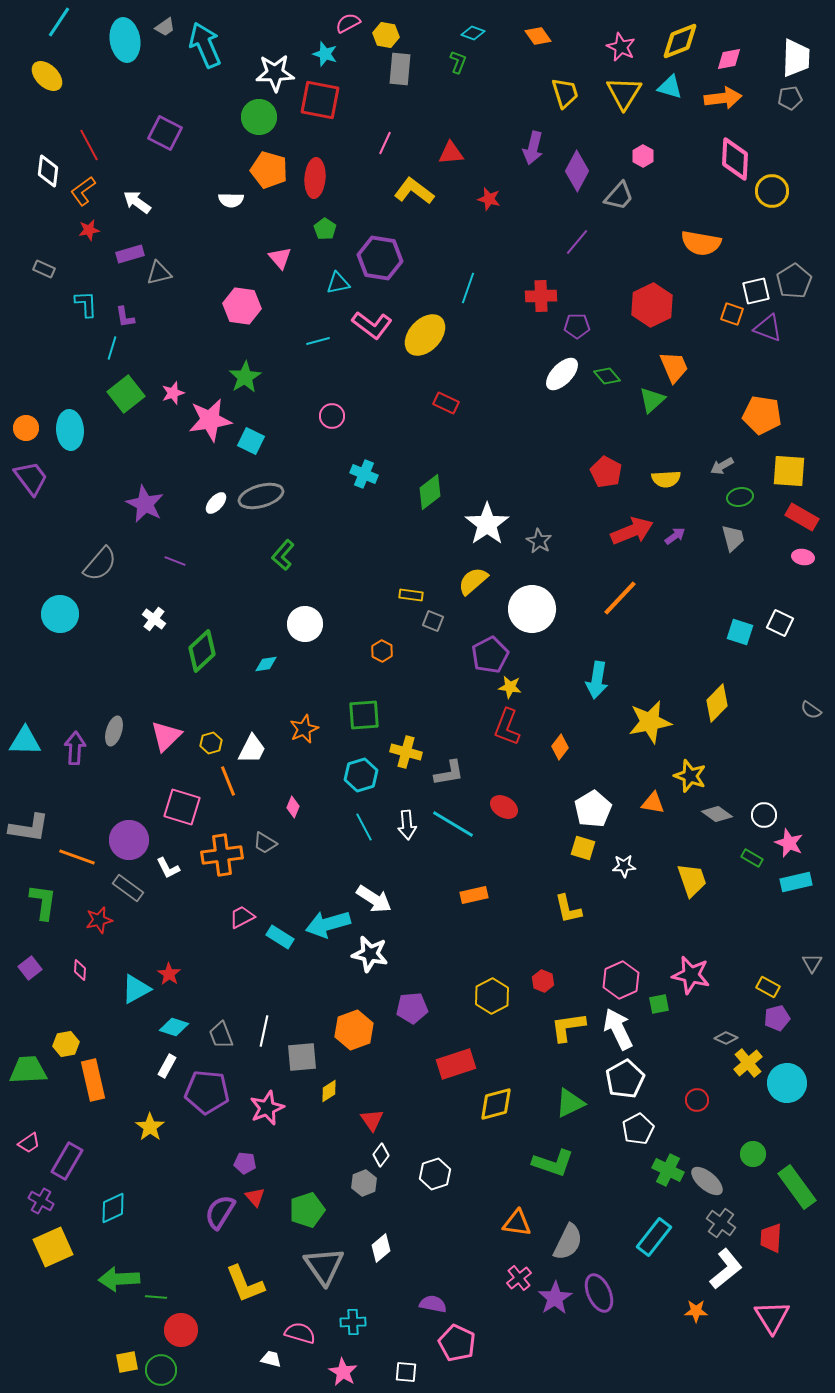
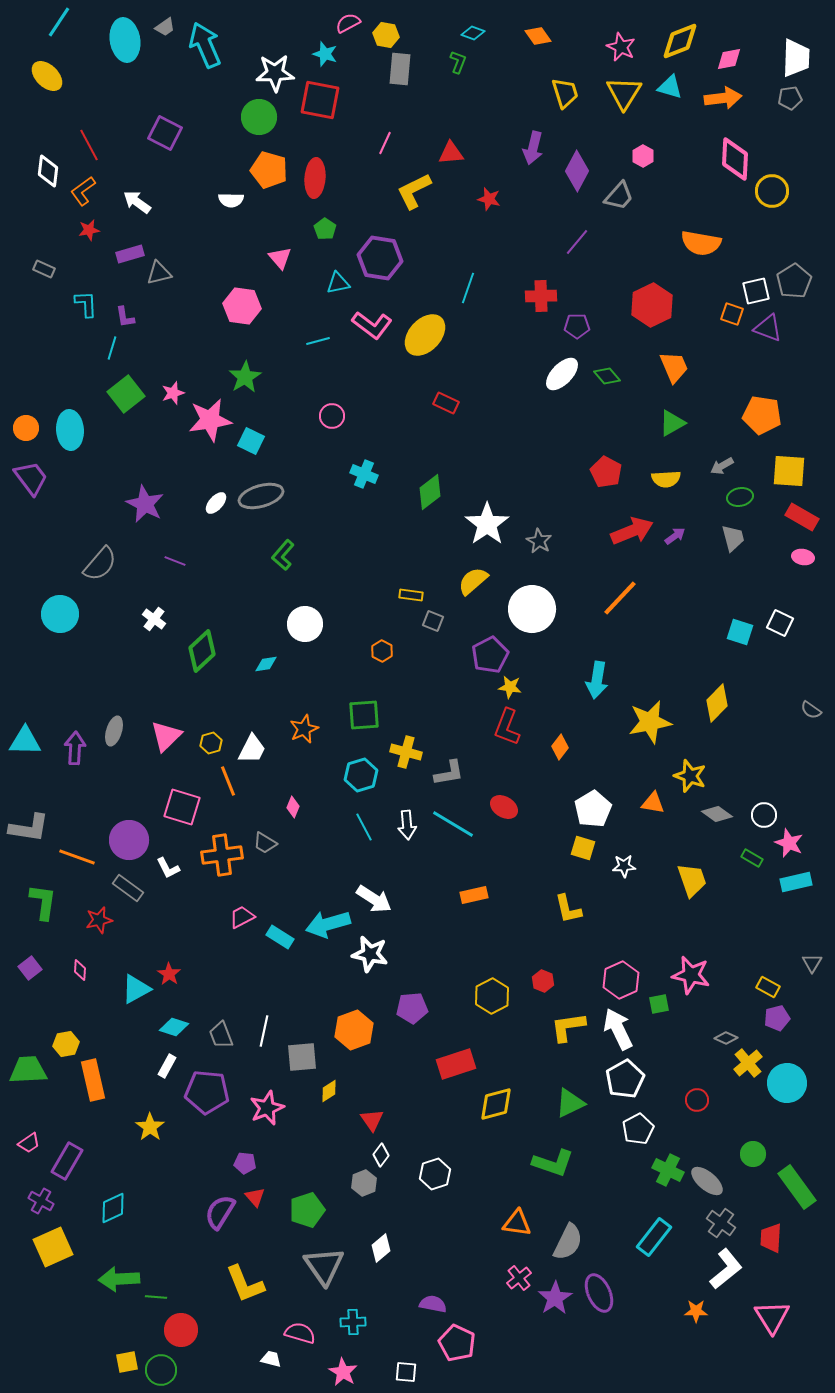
yellow L-shape at (414, 191): rotated 63 degrees counterclockwise
green triangle at (652, 400): moved 20 px right, 23 px down; rotated 12 degrees clockwise
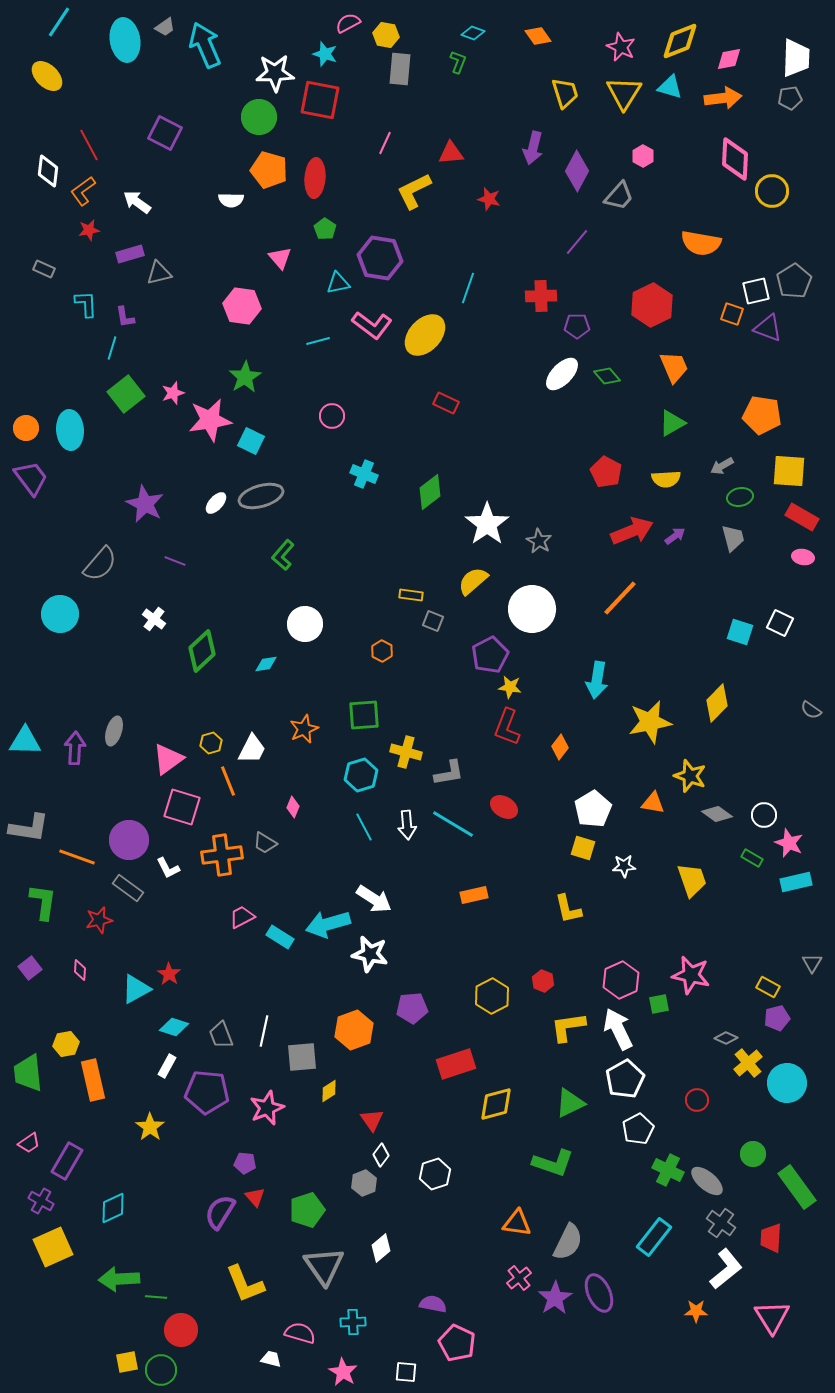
pink triangle at (166, 736): moved 2 px right, 23 px down; rotated 8 degrees clockwise
green trapezoid at (28, 1070): moved 3 px down; rotated 93 degrees counterclockwise
